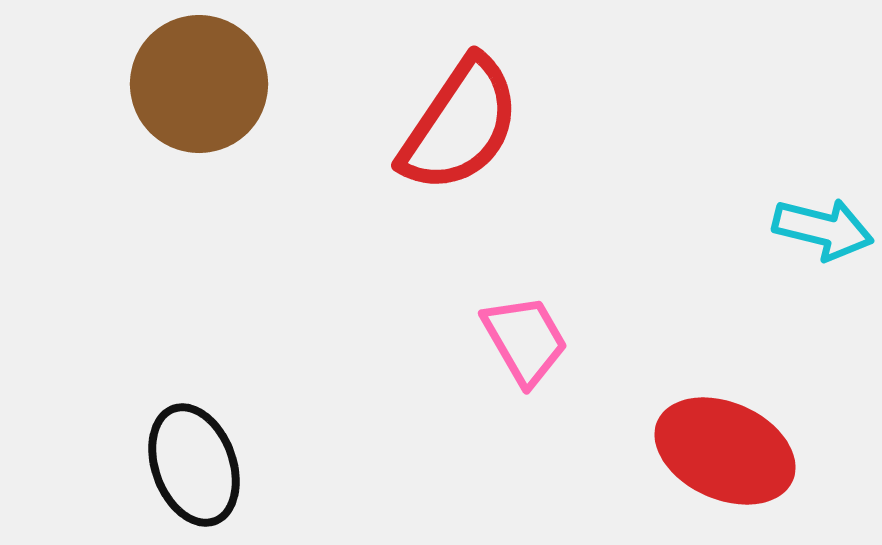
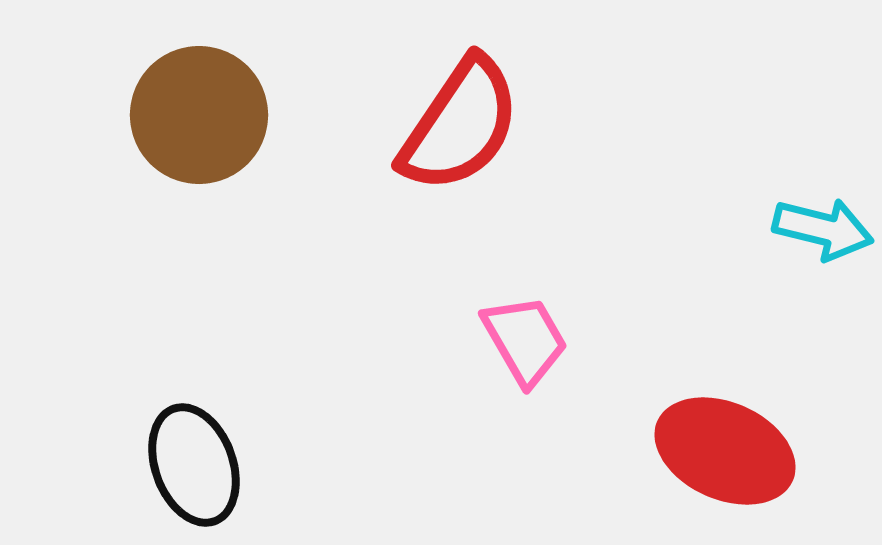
brown circle: moved 31 px down
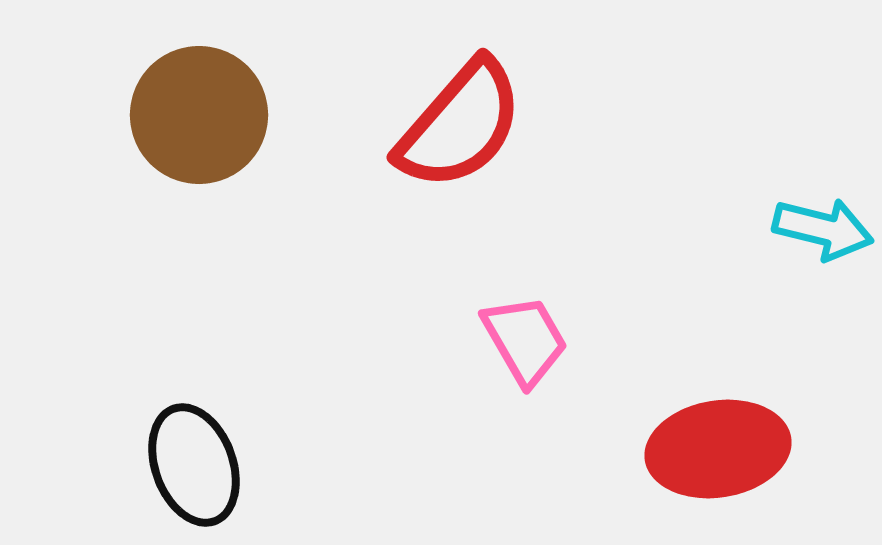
red semicircle: rotated 7 degrees clockwise
red ellipse: moved 7 px left, 2 px up; rotated 33 degrees counterclockwise
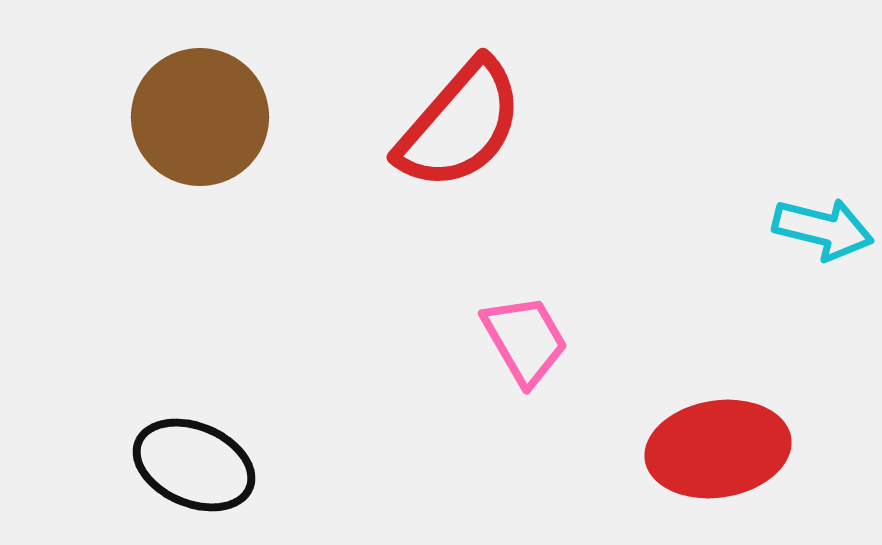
brown circle: moved 1 px right, 2 px down
black ellipse: rotated 47 degrees counterclockwise
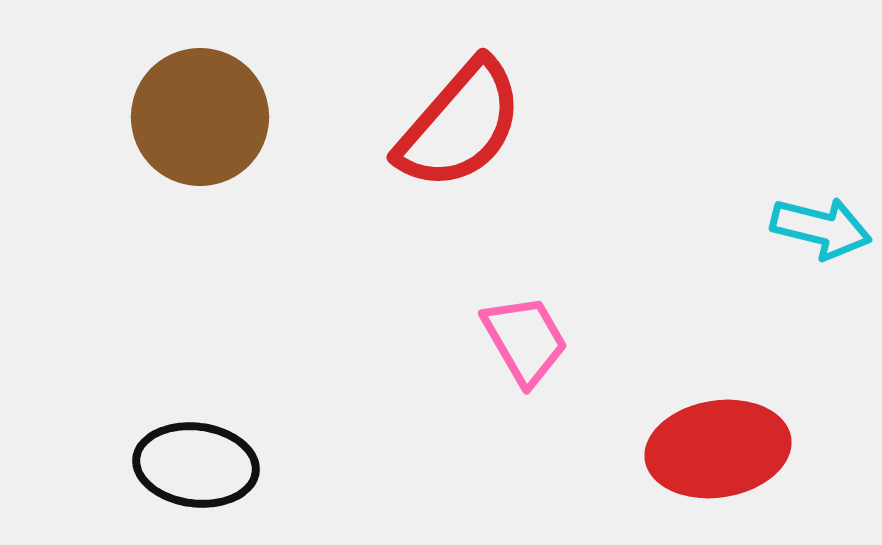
cyan arrow: moved 2 px left, 1 px up
black ellipse: moved 2 px right; rotated 16 degrees counterclockwise
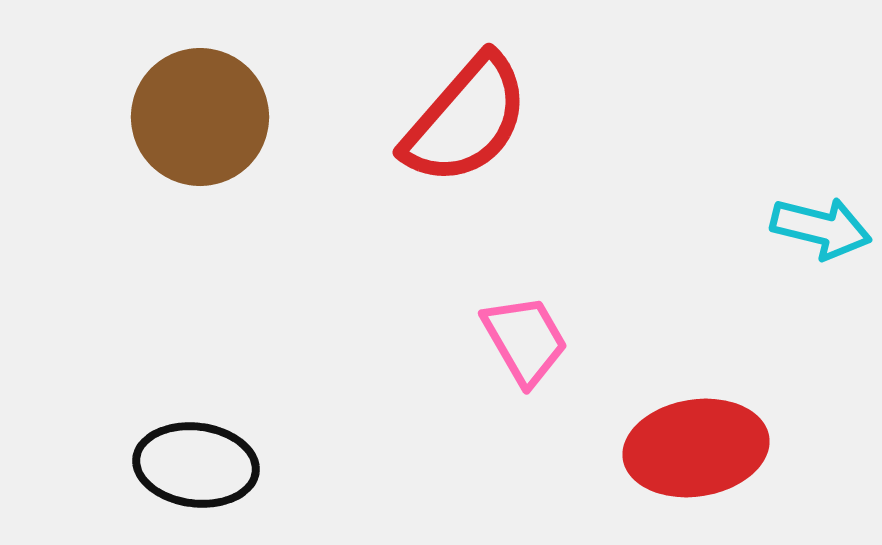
red semicircle: moved 6 px right, 5 px up
red ellipse: moved 22 px left, 1 px up
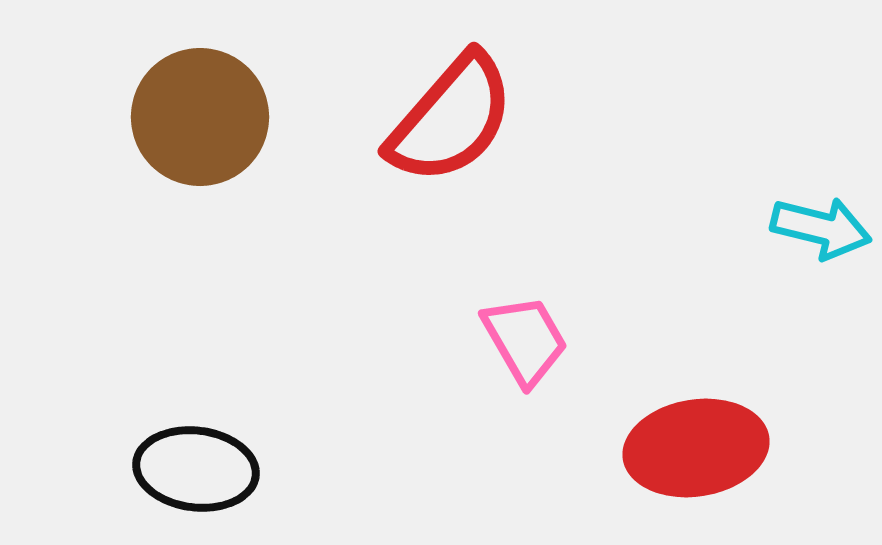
red semicircle: moved 15 px left, 1 px up
black ellipse: moved 4 px down
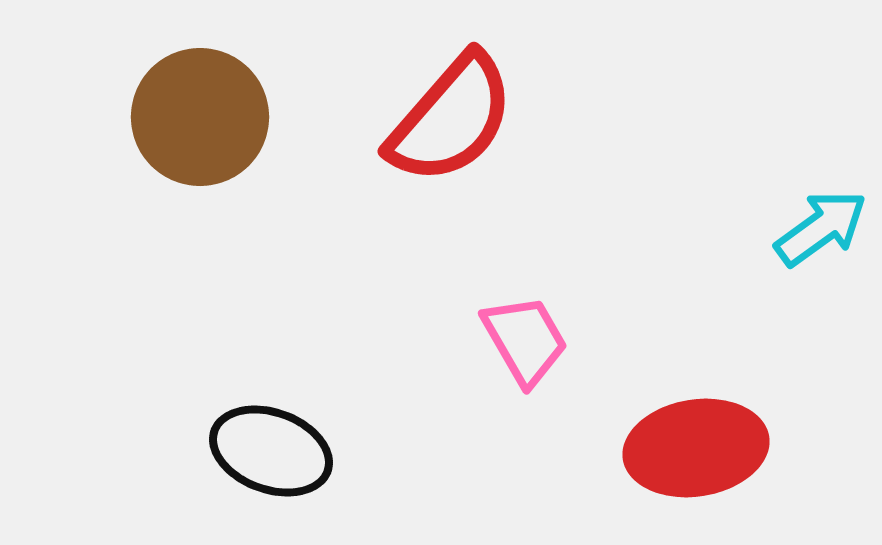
cyan arrow: rotated 50 degrees counterclockwise
black ellipse: moved 75 px right, 18 px up; rotated 13 degrees clockwise
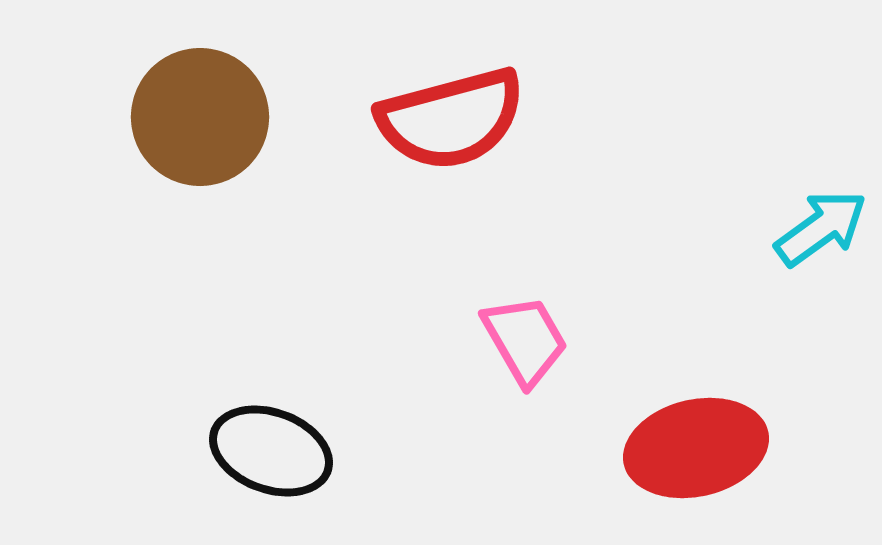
red semicircle: rotated 34 degrees clockwise
red ellipse: rotated 4 degrees counterclockwise
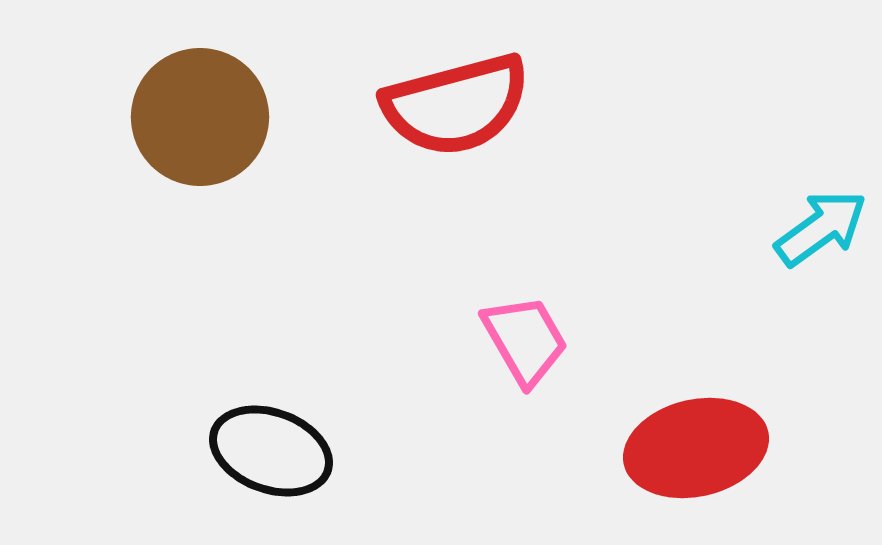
red semicircle: moved 5 px right, 14 px up
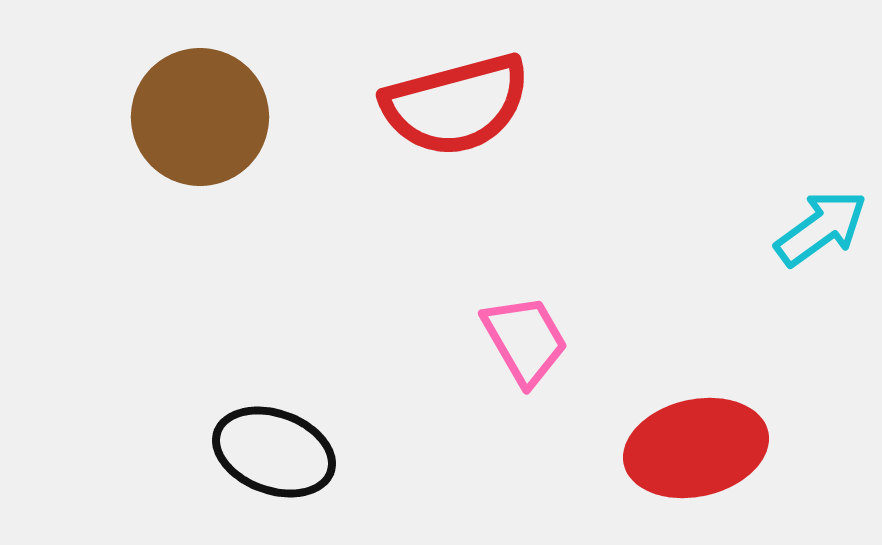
black ellipse: moved 3 px right, 1 px down
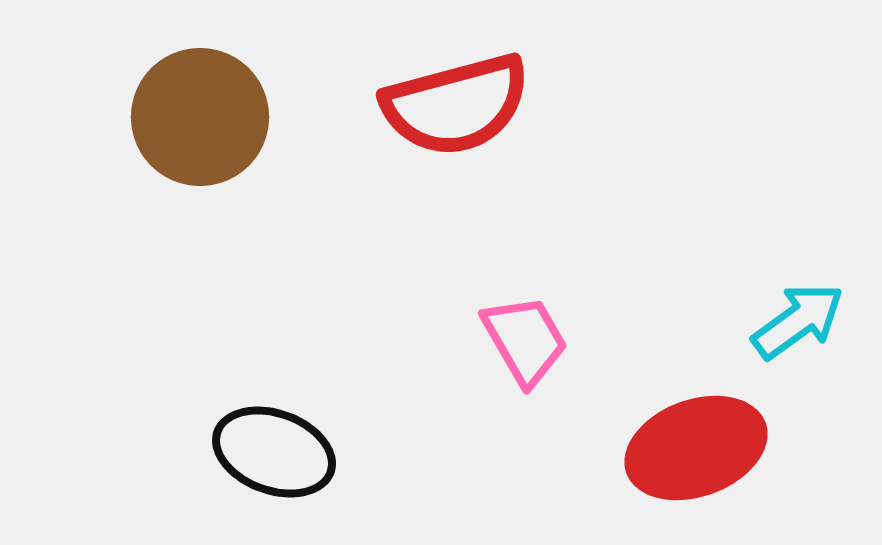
cyan arrow: moved 23 px left, 93 px down
red ellipse: rotated 7 degrees counterclockwise
